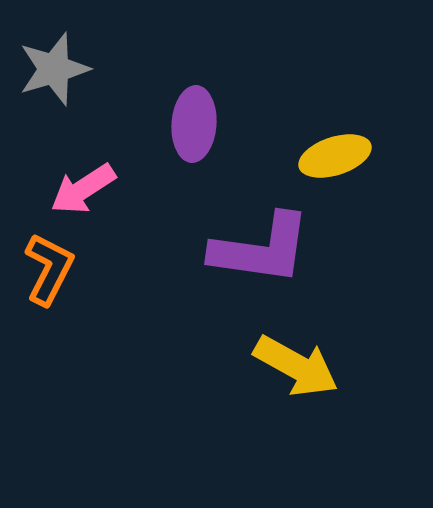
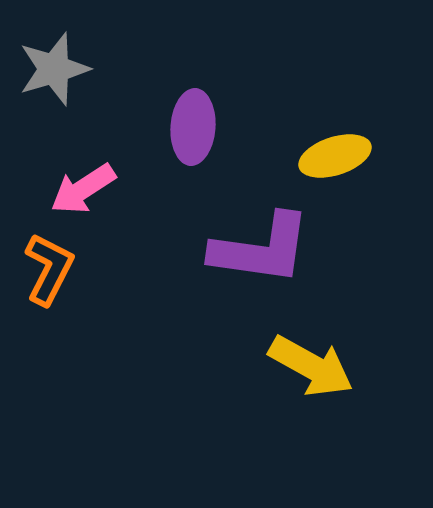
purple ellipse: moved 1 px left, 3 px down
yellow arrow: moved 15 px right
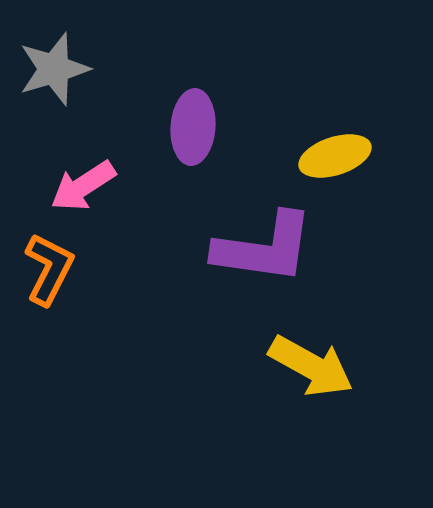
pink arrow: moved 3 px up
purple L-shape: moved 3 px right, 1 px up
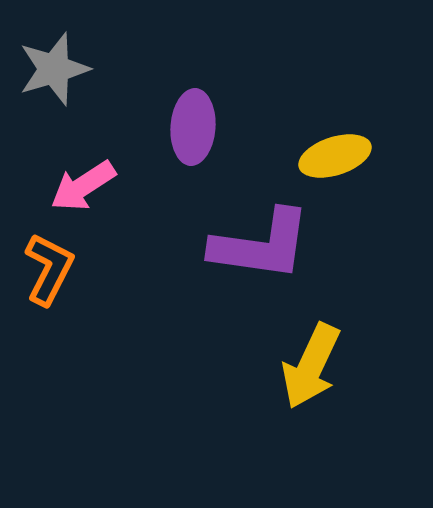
purple L-shape: moved 3 px left, 3 px up
yellow arrow: rotated 86 degrees clockwise
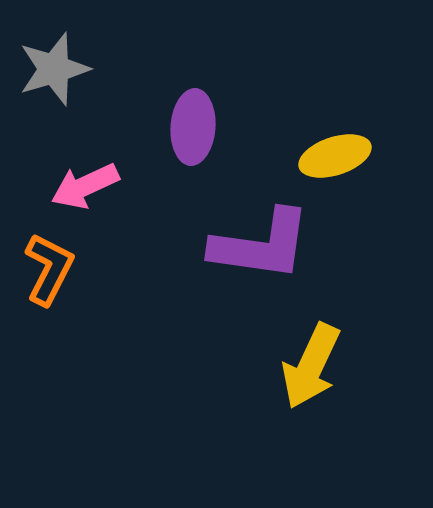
pink arrow: moved 2 px right; rotated 8 degrees clockwise
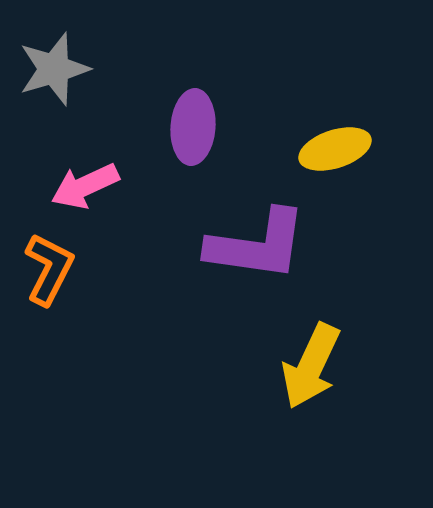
yellow ellipse: moved 7 px up
purple L-shape: moved 4 px left
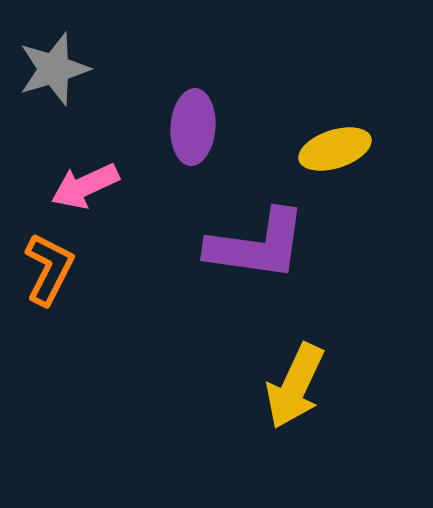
yellow arrow: moved 16 px left, 20 px down
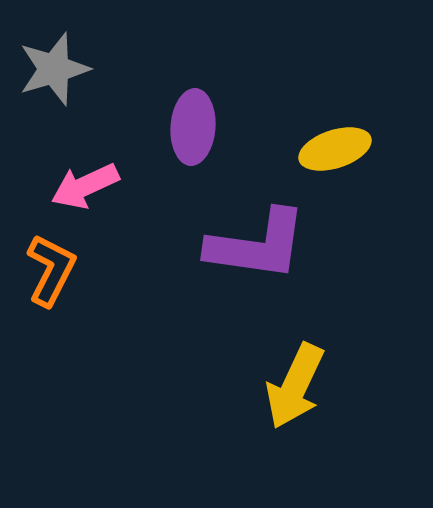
orange L-shape: moved 2 px right, 1 px down
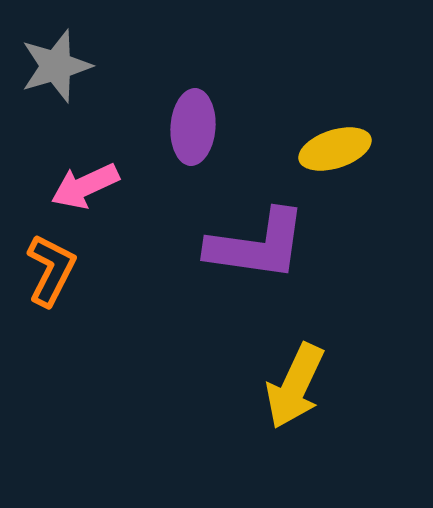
gray star: moved 2 px right, 3 px up
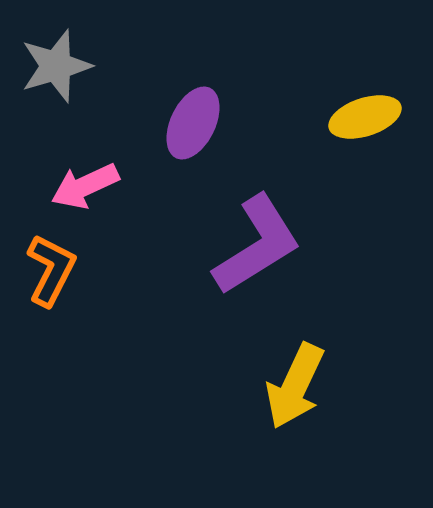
purple ellipse: moved 4 px up; rotated 22 degrees clockwise
yellow ellipse: moved 30 px right, 32 px up
purple L-shape: rotated 40 degrees counterclockwise
